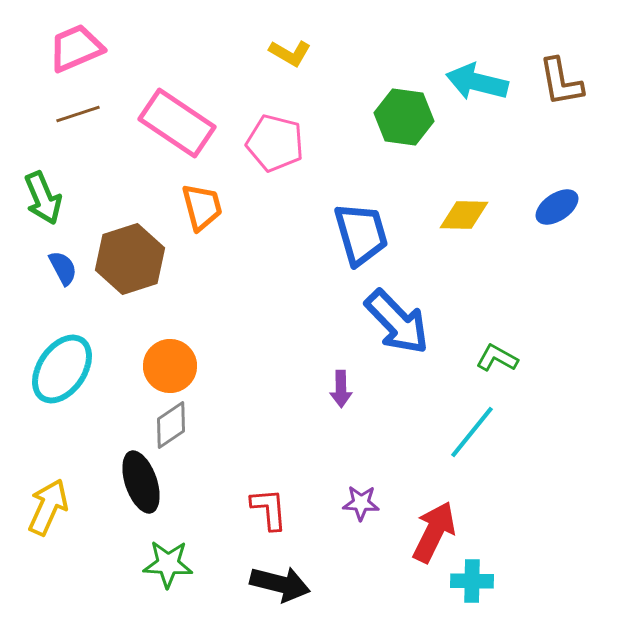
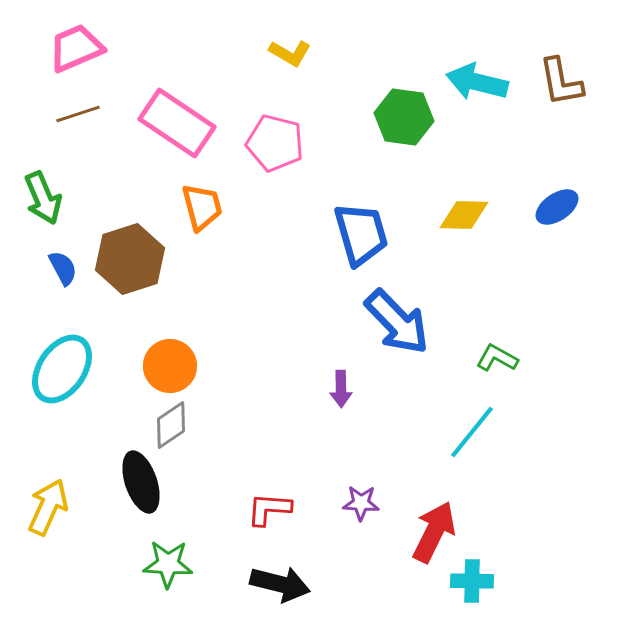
red L-shape: rotated 81 degrees counterclockwise
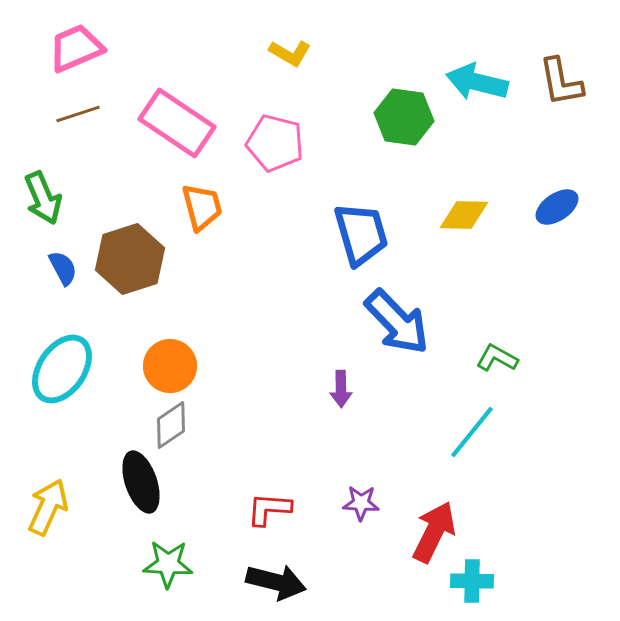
black arrow: moved 4 px left, 2 px up
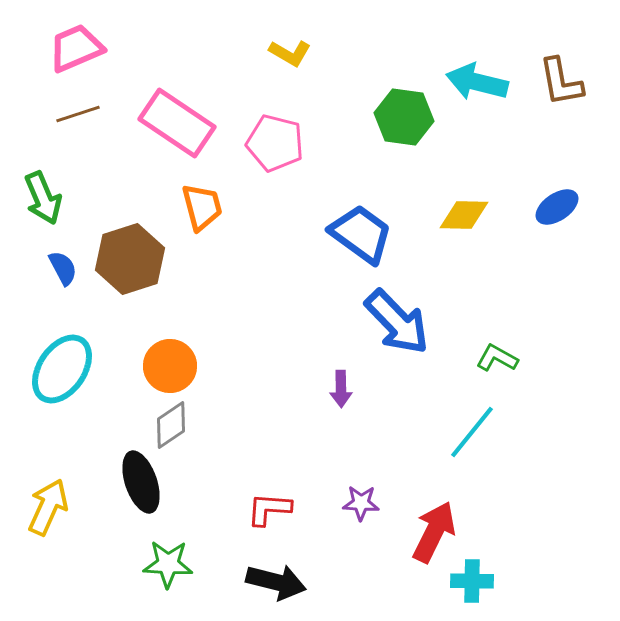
blue trapezoid: rotated 38 degrees counterclockwise
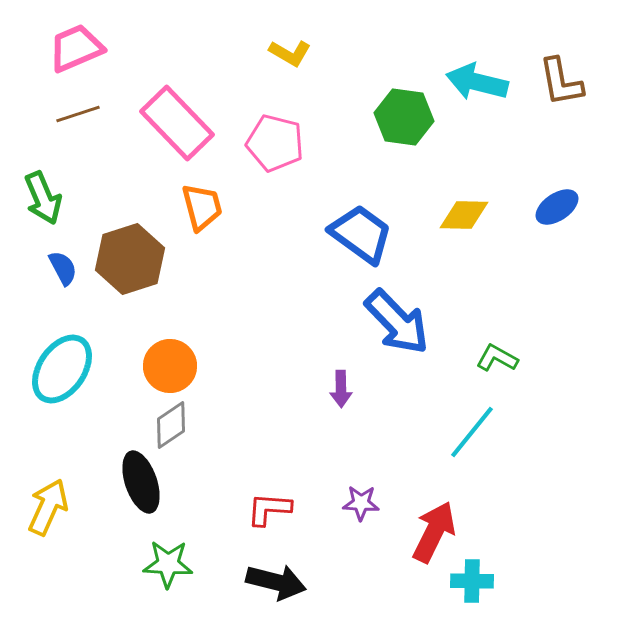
pink rectangle: rotated 12 degrees clockwise
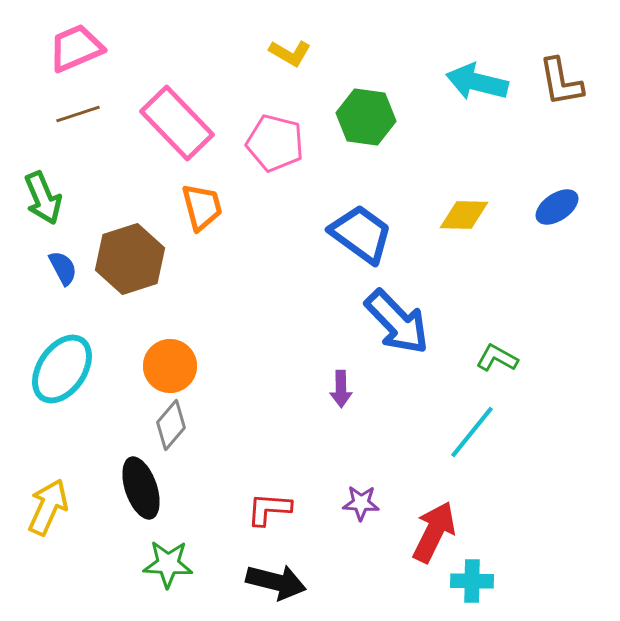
green hexagon: moved 38 px left
gray diamond: rotated 15 degrees counterclockwise
black ellipse: moved 6 px down
